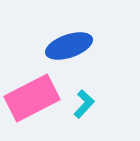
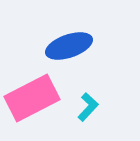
cyan L-shape: moved 4 px right, 3 px down
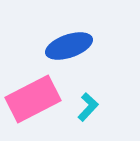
pink rectangle: moved 1 px right, 1 px down
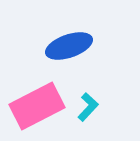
pink rectangle: moved 4 px right, 7 px down
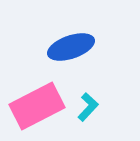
blue ellipse: moved 2 px right, 1 px down
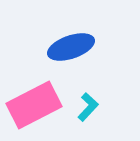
pink rectangle: moved 3 px left, 1 px up
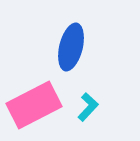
blue ellipse: rotated 57 degrees counterclockwise
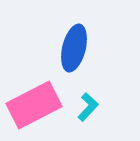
blue ellipse: moved 3 px right, 1 px down
